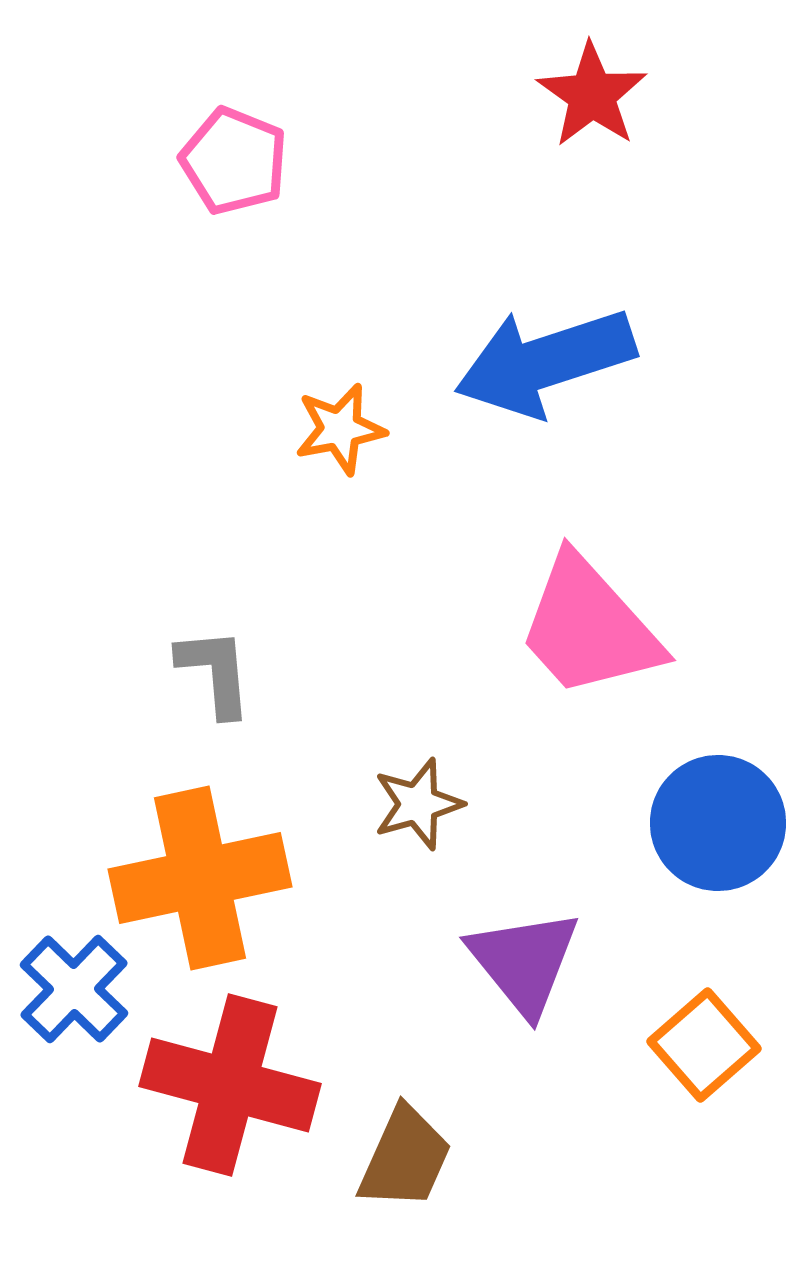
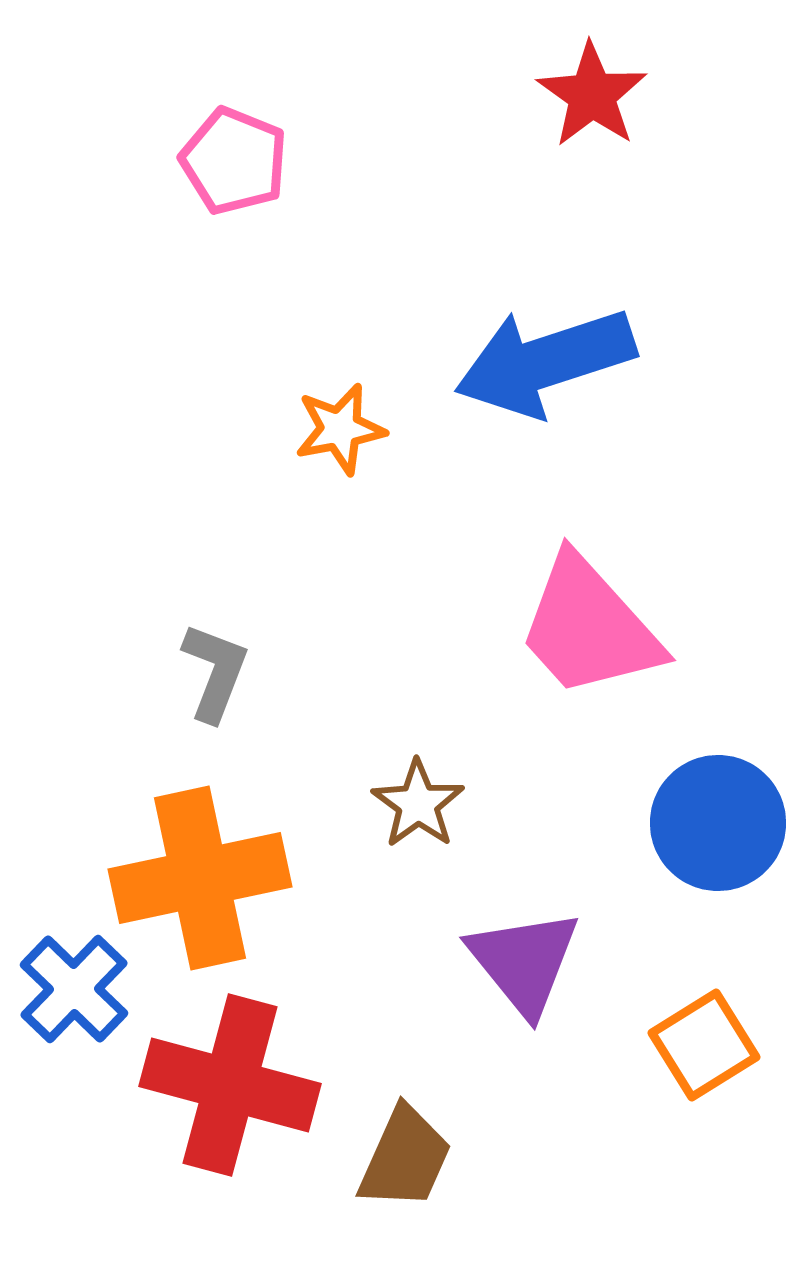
gray L-shape: rotated 26 degrees clockwise
brown star: rotated 20 degrees counterclockwise
orange square: rotated 9 degrees clockwise
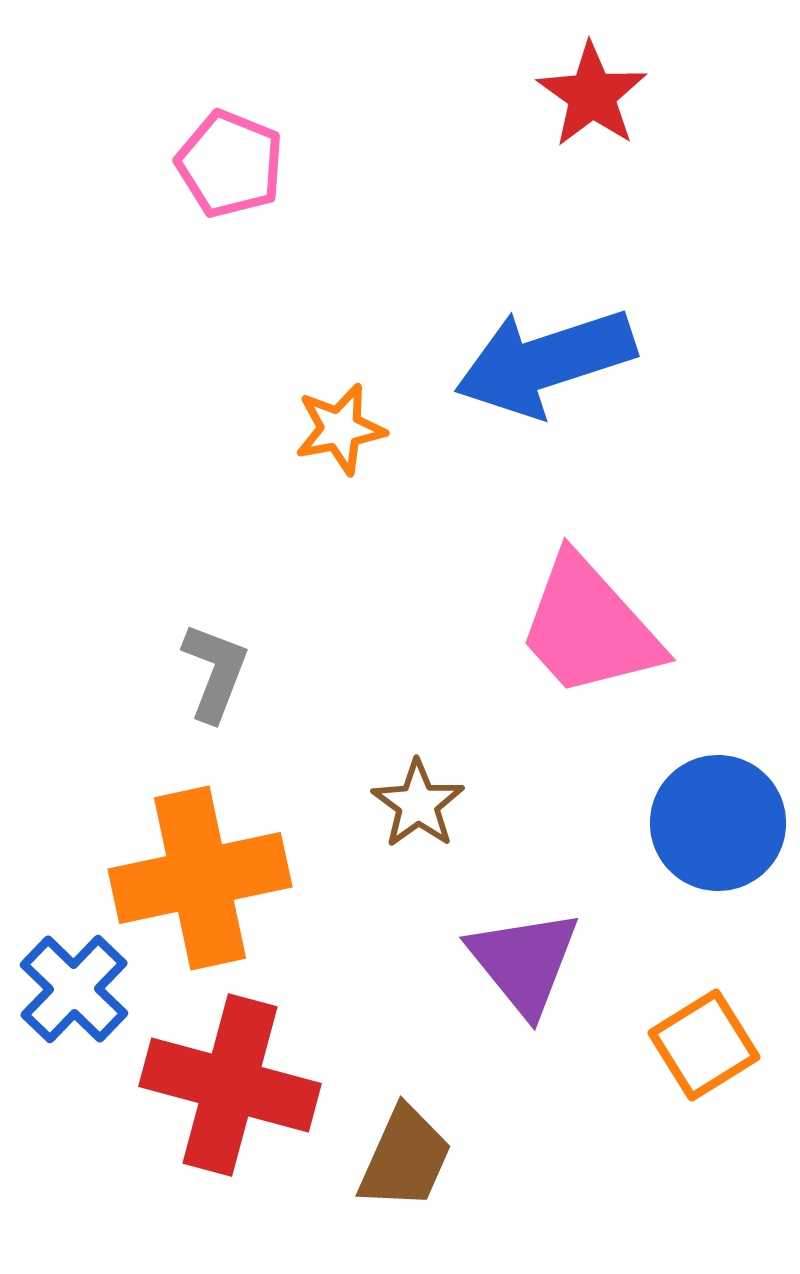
pink pentagon: moved 4 px left, 3 px down
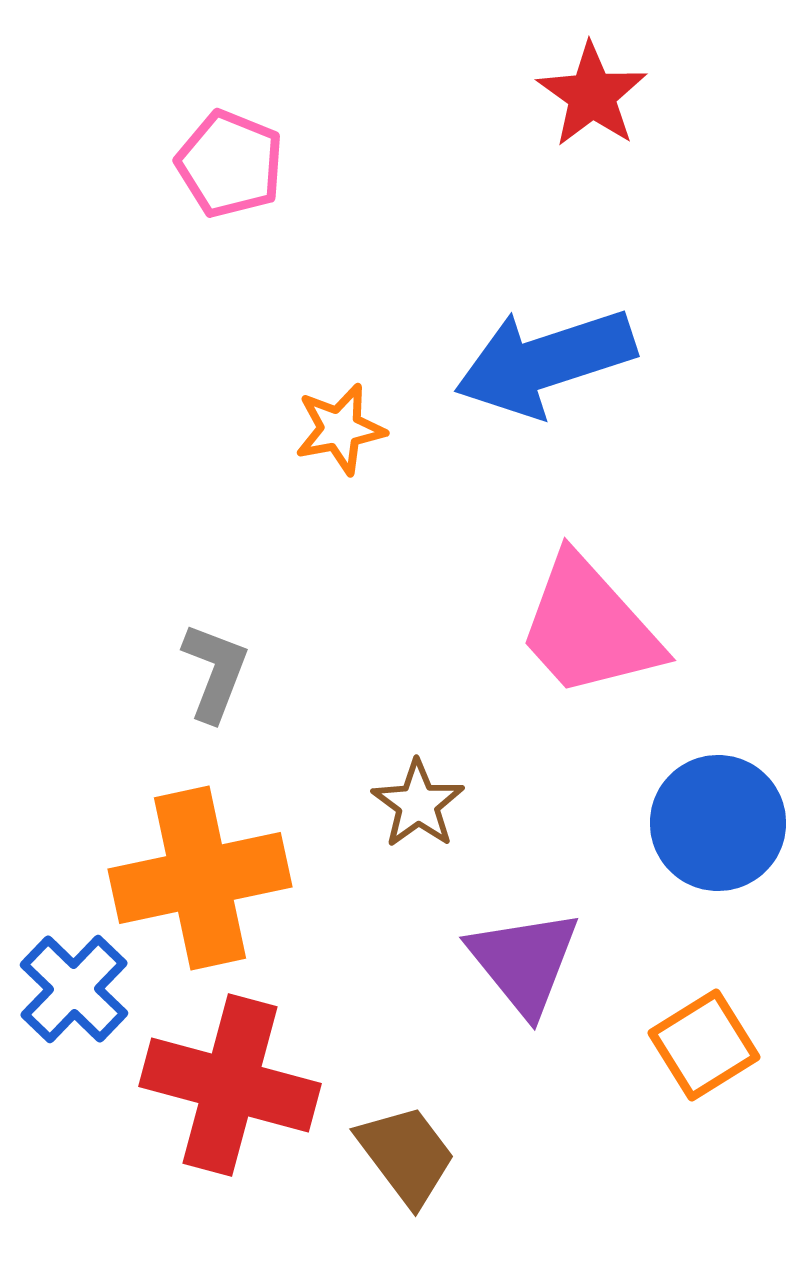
brown trapezoid: moved 1 px right, 3 px up; rotated 61 degrees counterclockwise
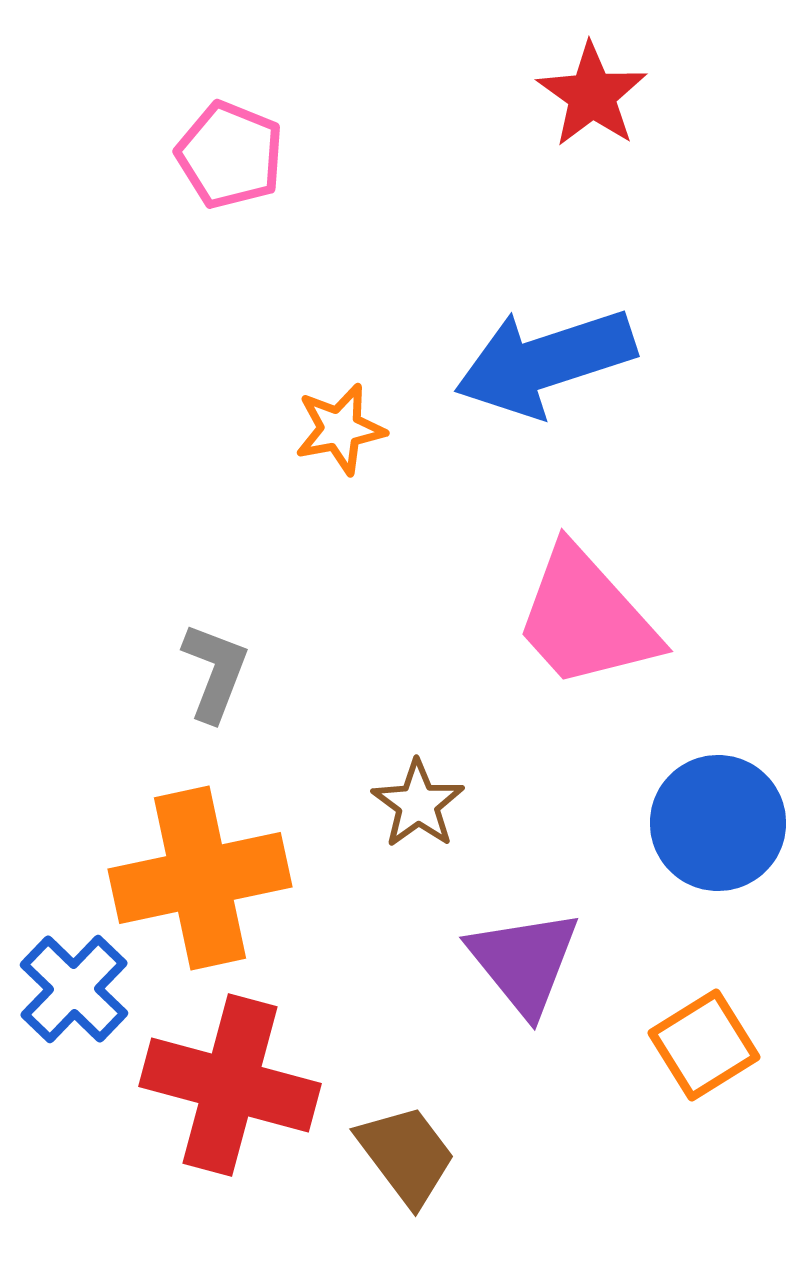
pink pentagon: moved 9 px up
pink trapezoid: moved 3 px left, 9 px up
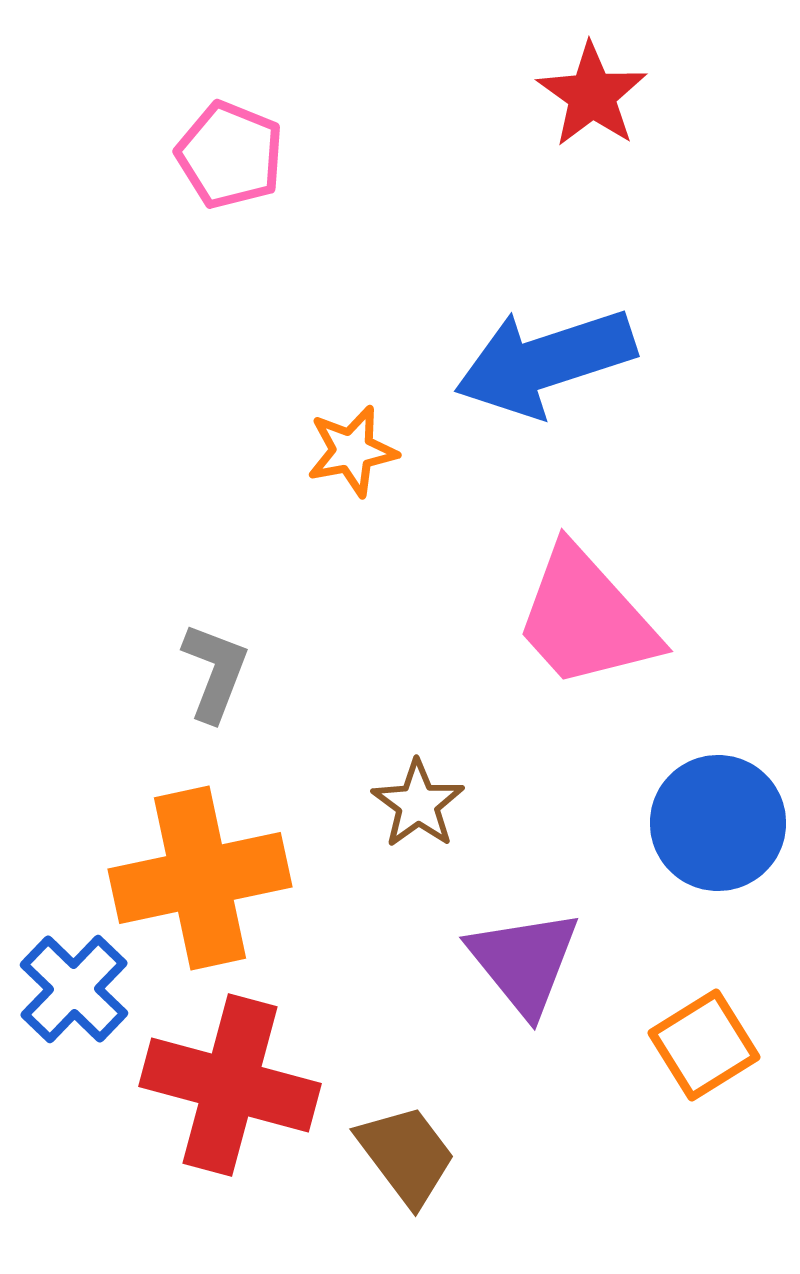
orange star: moved 12 px right, 22 px down
